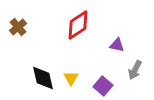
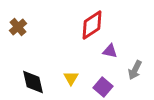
red diamond: moved 14 px right
purple triangle: moved 7 px left, 6 px down
black diamond: moved 10 px left, 4 px down
purple square: moved 1 px down
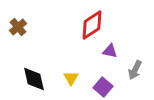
black diamond: moved 1 px right, 3 px up
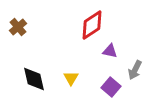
purple square: moved 8 px right
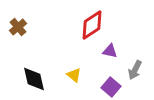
yellow triangle: moved 3 px right, 3 px up; rotated 21 degrees counterclockwise
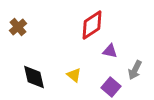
black diamond: moved 2 px up
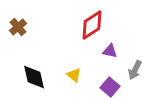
purple square: moved 1 px left
